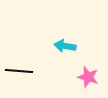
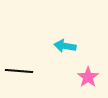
pink star: rotated 20 degrees clockwise
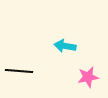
pink star: rotated 25 degrees clockwise
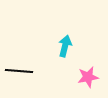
cyan arrow: rotated 95 degrees clockwise
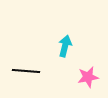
black line: moved 7 px right
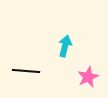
pink star: rotated 15 degrees counterclockwise
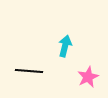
black line: moved 3 px right
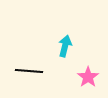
pink star: rotated 10 degrees counterclockwise
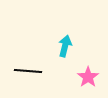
black line: moved 1 px left
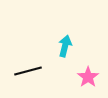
black line: rotated 20 degrees counterclockwise
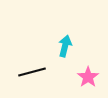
black line: moved 4 px right, 1 px down
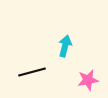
pink star: moved 3 px down; rotated 25 degrees clockwise
